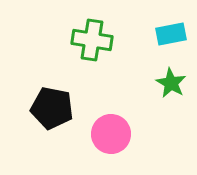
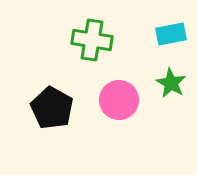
black pentagon: rotated 18 degrees clockwise
pink circle: moved 8 px right, 34 px up
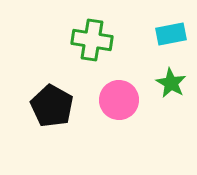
black pentagon: moved 2 px up
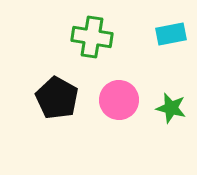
green cross: moved 3 px up
green star: moved 25 px down; rotated 16 degrees counterclockwise
black pentagon: moved 5 px right, 8 px up
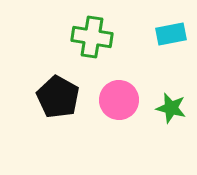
black pentagon: moved 1 px right, 1 px up
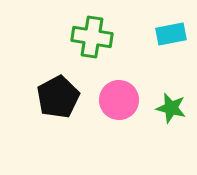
black pentagon: rotated 15 degrees clockwise
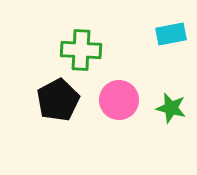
green cross: moved 11 px left, 13 px down; rotated 6 degrees counterclockwise
black pentagon: moved 3 px down
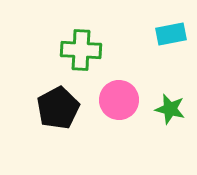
black pentagon: moved 8 px down
green star: moved 1 px left, 1 px down
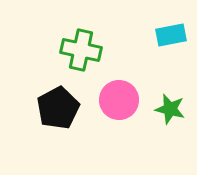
cyan rectangle: moved 1 px down
green cross: rotated 9 degrees clockwise
